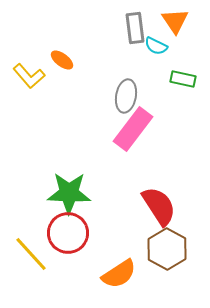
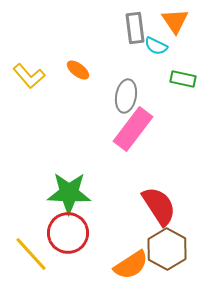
orange ellipse: moved 16 px right, 10 px down
orange semicircle: moved 12 px right, 9 px up
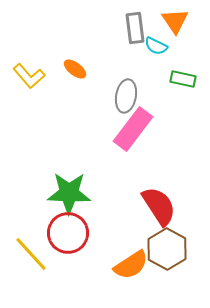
orange ellipse: moved 3 px left, 1 px up
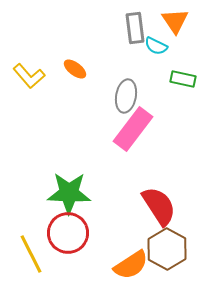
yellow line: rotated 15 degrees clockwise
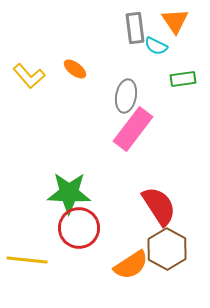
green rectangle: rotated 20 degrees counterclockwise
red circle: moved 11 px right, 5 px up
yellow line: moved 4 px left, 6 px down; rotated 57 degrees counterclockwise
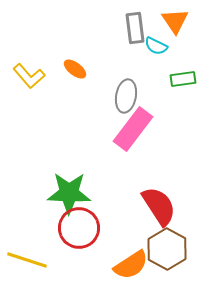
yellow line: rotated 12 degrees clockwise
